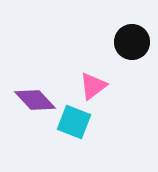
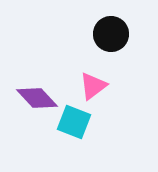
black circle: moved 21 px left, 8 px up
purple diamond: moved 2 px right, 2 px up
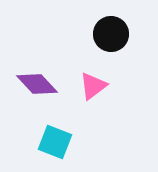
purple diamond: moved 14 px up
cyan square: moved 19 px left, 20 px down
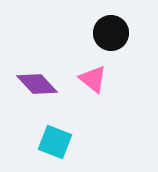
black circle: moved 1 px up
pink triangle: moved 7 px up; rotated 44 degrees counterclockwise
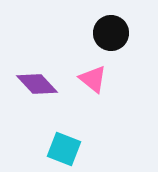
cyan square: moved 9 px right, 7 px down
